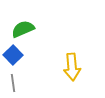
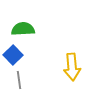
green semicircle: rotated 20 degrees clockwise
gray line: moved 6 px right, 3 px up
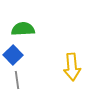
gray line: moved 2 px left
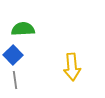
gray line: moved 2 px left
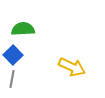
yellow arrow: rotated 60 degrees counterclockwise
gray line: moved 3 px left, 1 px up; rotated 18 degrees clockwise
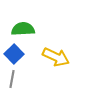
blue square: moved 1 px right, 1 px up
yellow arrow: moved 16 px left, 10 px up
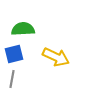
blue square: rotated 30 degrees clockwise
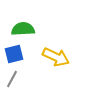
gray line: rotated 18 degrees clockwise
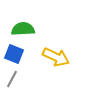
blue square: rotated 36 degrees clockwise
